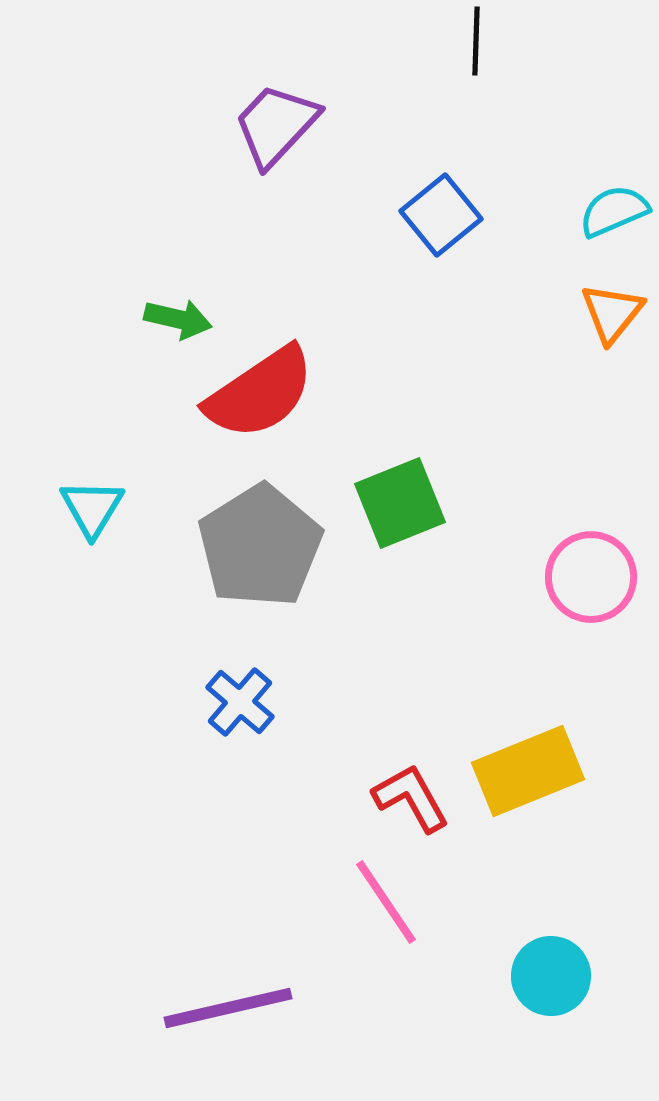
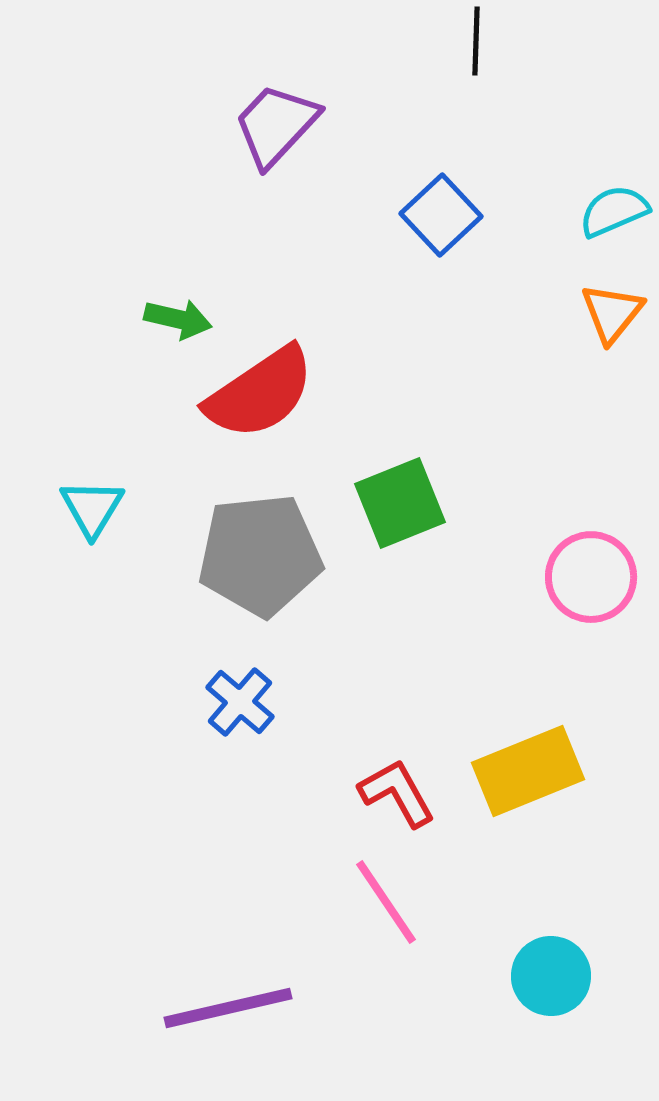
blue square: rotated 4 degrees counterclockwise
gray pentagon: moved 9 px down; rotated 26 degrees clockwise
red L-shape: moved 14 px left, 5 px up
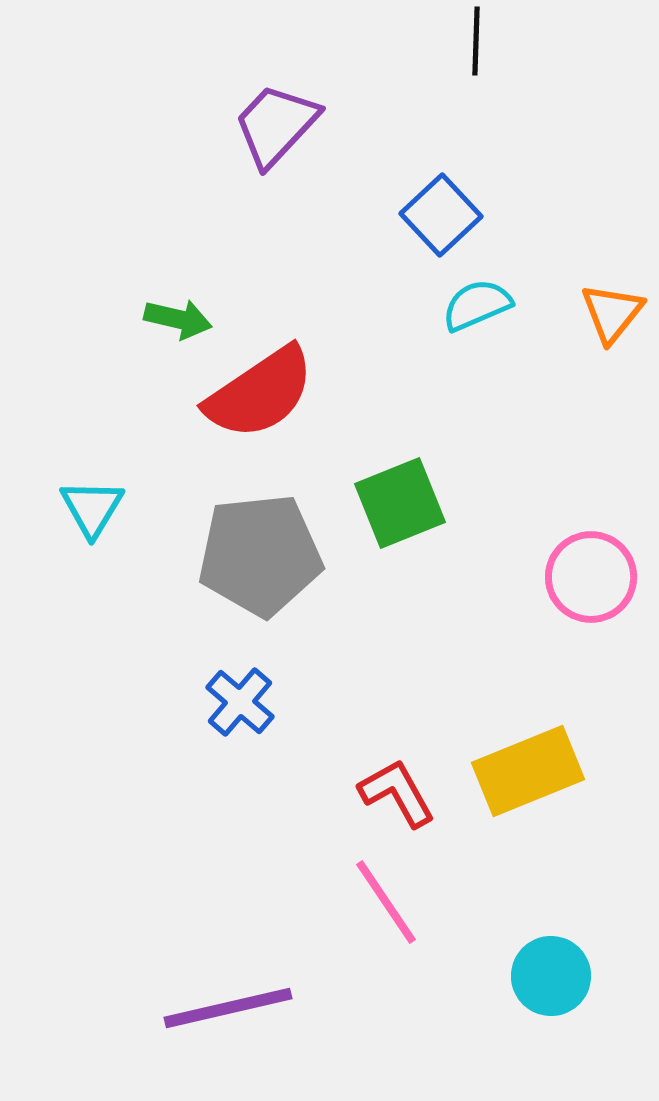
cyan semicircle: moved 137 px left, 94 px down
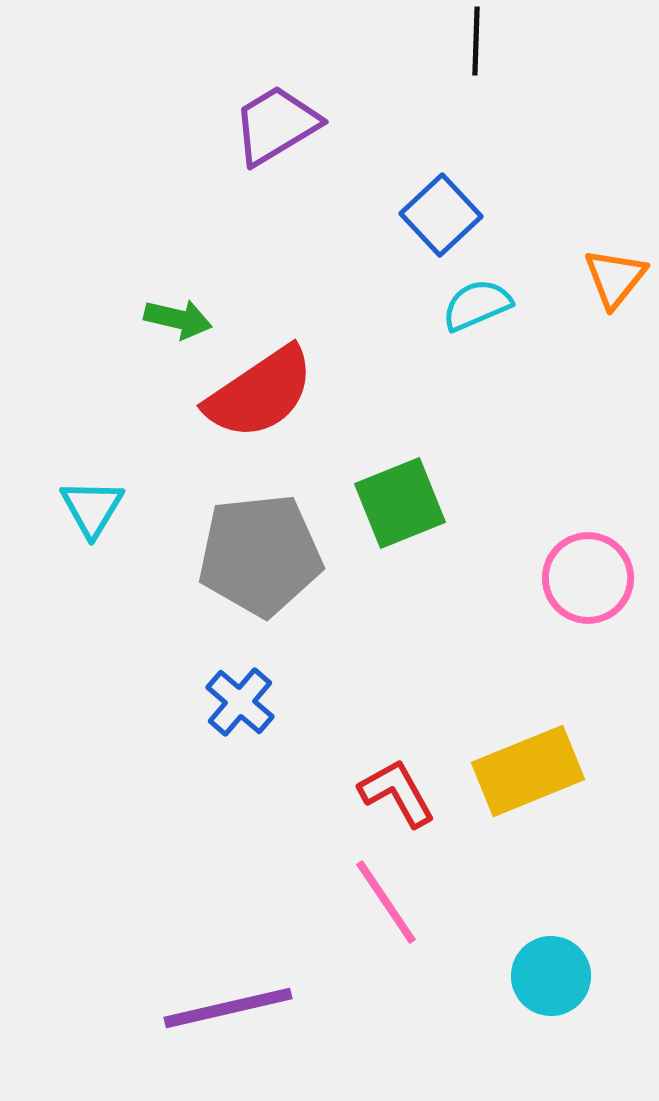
purple trapezoid: rotated 16 degrees clockwise
orange triangle: moved 3 px right, 35 px up
pink circle: moved 3 px left, 1 px down
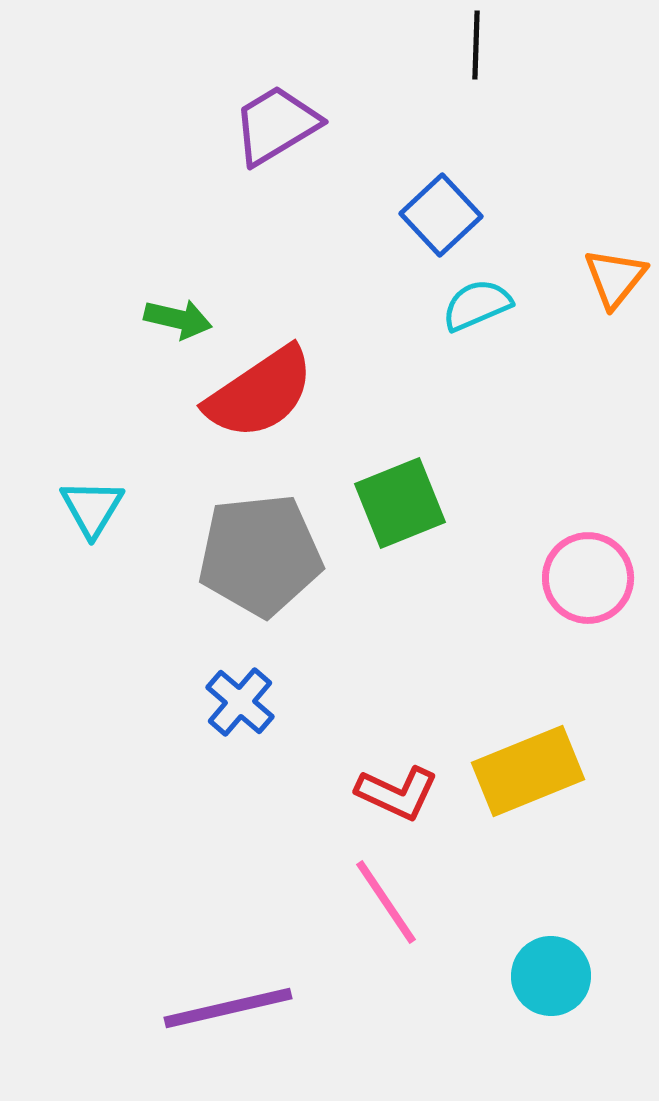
black line: moved 4 px down
red L-shape: rotated 144 degrees clockwise
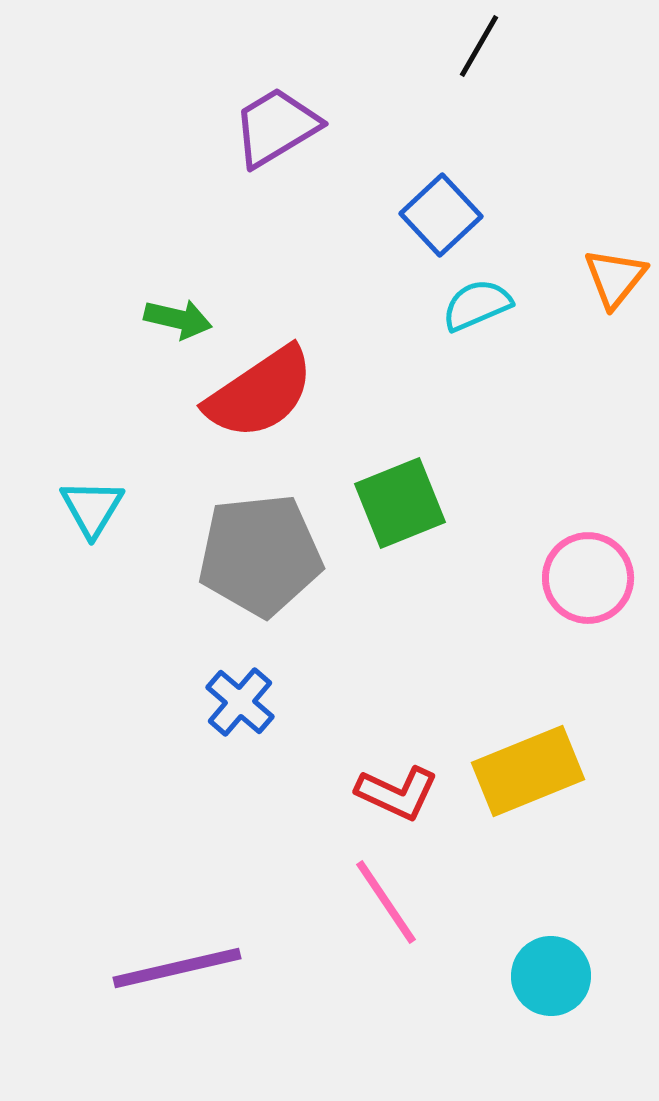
black line: moved 3 px right, 1 px down; rotated 28 degrees clockwise
purple trapezoid: moved 2 px down
purple line: moved 51 px left, 40 px up
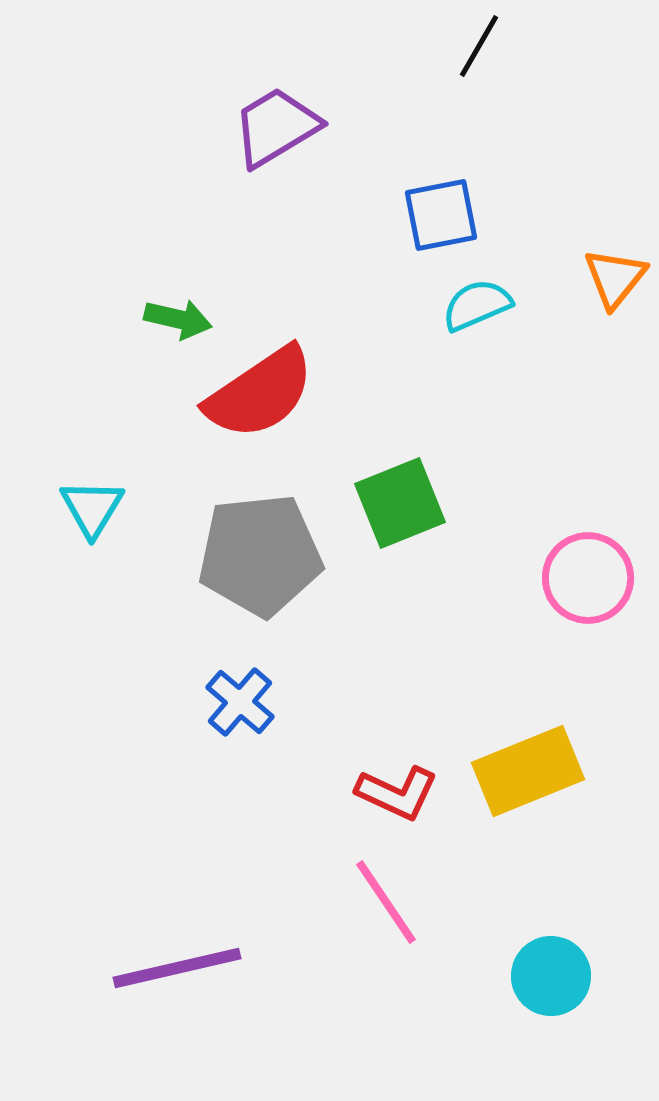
blue square: rotated 32 degrees clockwise
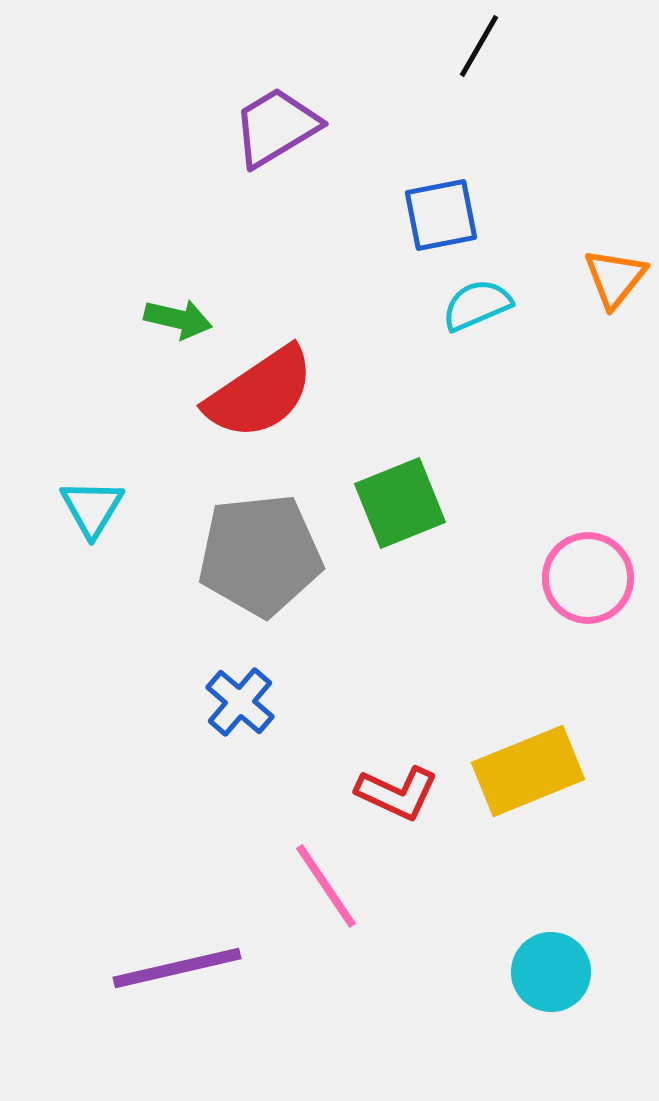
pink line: moved 60 px left, 16 px up
cyan circle: moved 4 px up
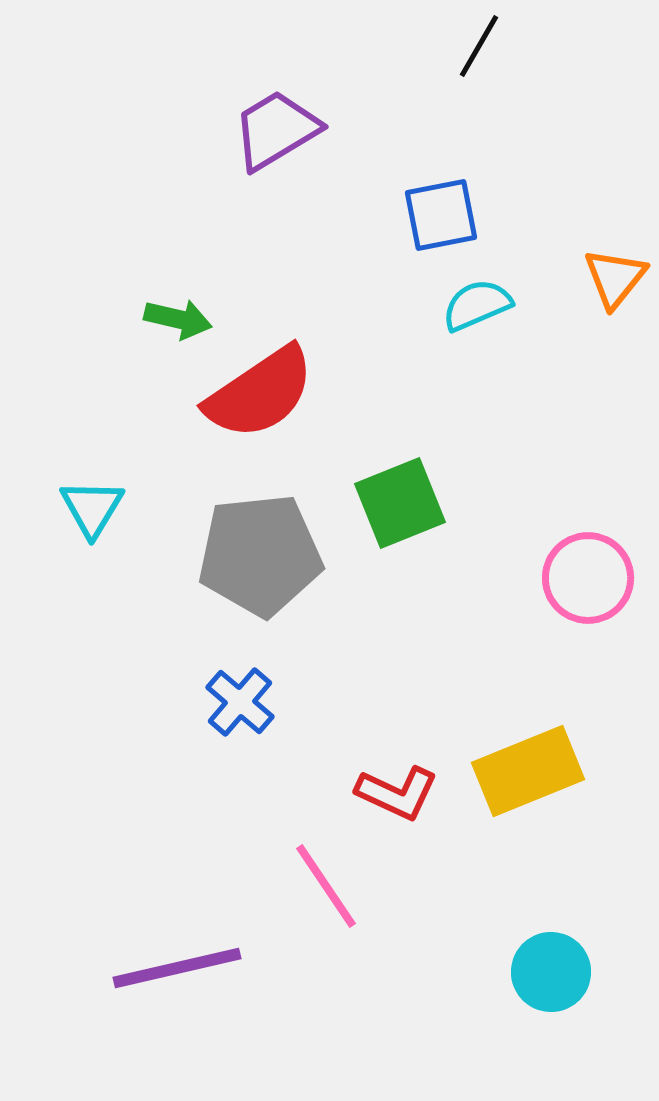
purple trapezoid: moved 3 px down
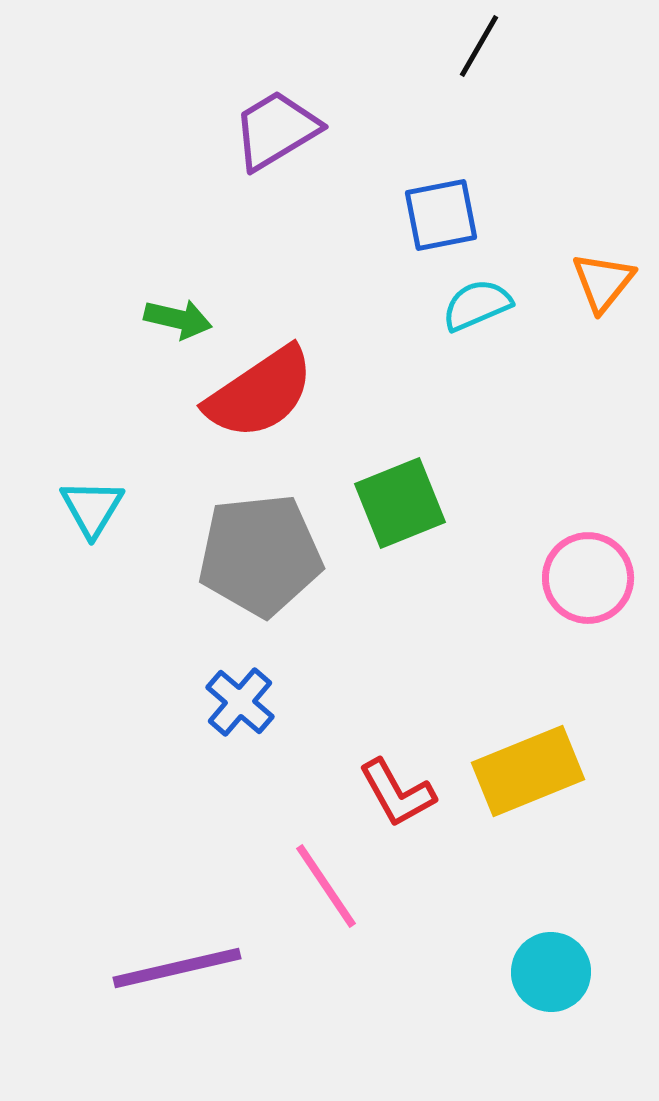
orange triangle: moved 12 px left, 4 px down
red L-shape: rotated 36 degrees clockwise
